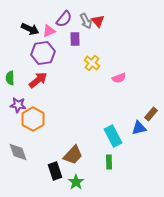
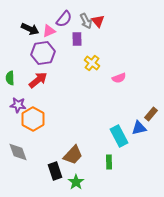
purple rectangle: moved 2 px right
cyan rectangle: moved 6 px right
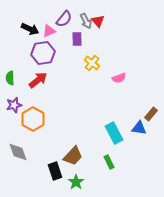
purple star: moved 4 px left; rotated 21 degrees counterclockwise
blue triangle: rotated 21 degrees clockwise
cyan rectangle: moved 5 px left, 3 px up
brown trapezoid: moved 1 px down
green rectangle: rotated 24 degrees counterclockwise
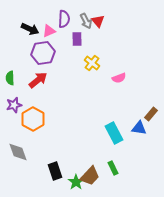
purple semicircle: rotated 36 degrees counterclockwise
brown trapezoid: moved 17 px right, 20 px down
green rectangle: moved 4 px right, 6 px down
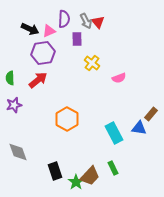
red triangle: moved 1 px down
orange hexagon: moved 34 px right
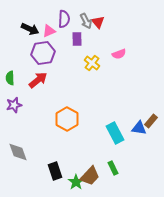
pink semicircle: moved 24 px up
brown rectangle: moved 7 px down
cyan rectangle: moved 1 px right
